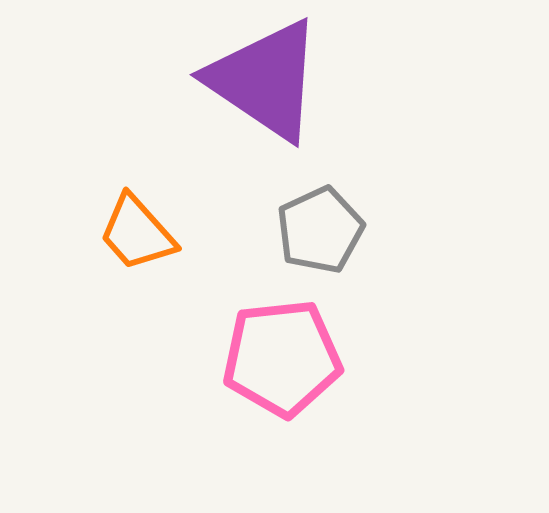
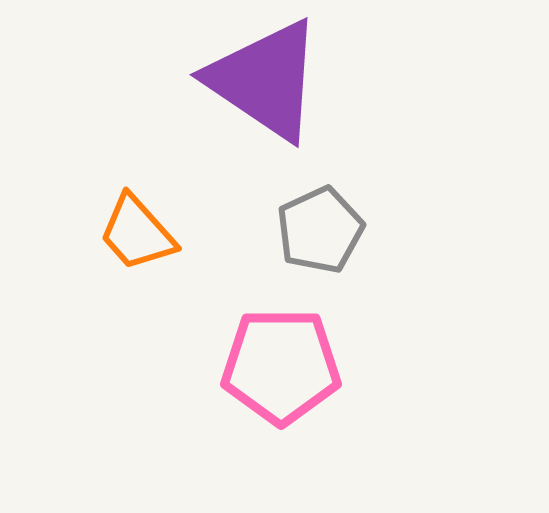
pink pentagon: moved 1 px left, 8 px down; rotated 6 degrees clockwise
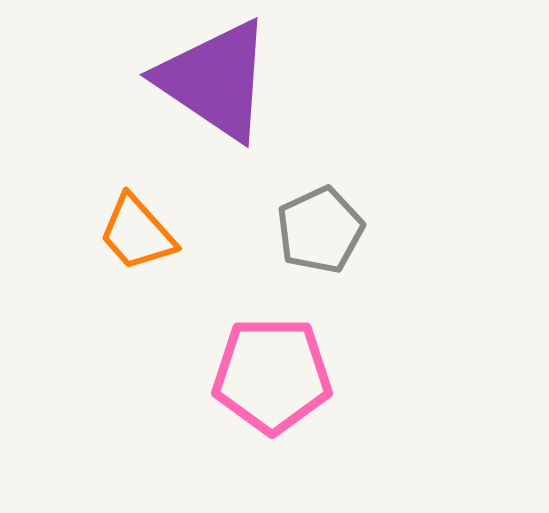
purple triangle: moved 50 px left
pink pentagon: moved 9 px left, 9 px down
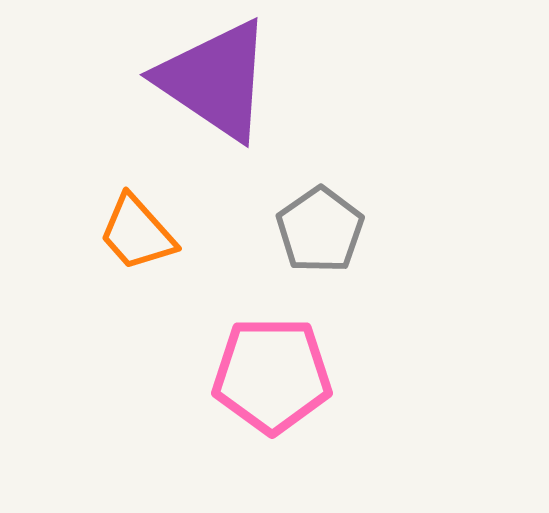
gray pentagon: rotated 10 degrees counterclockwise
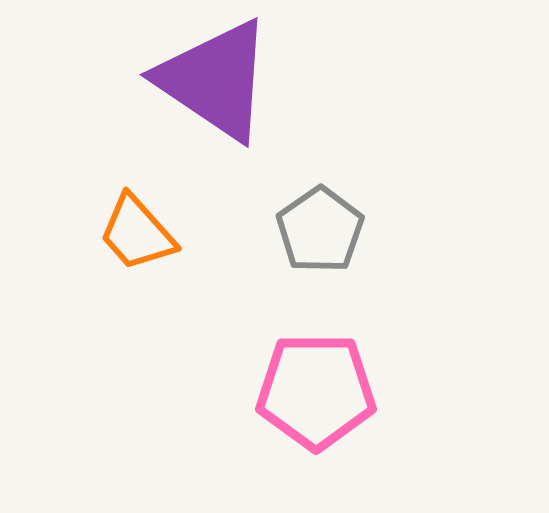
pink pentagon: moved 44 px right, 16 px down
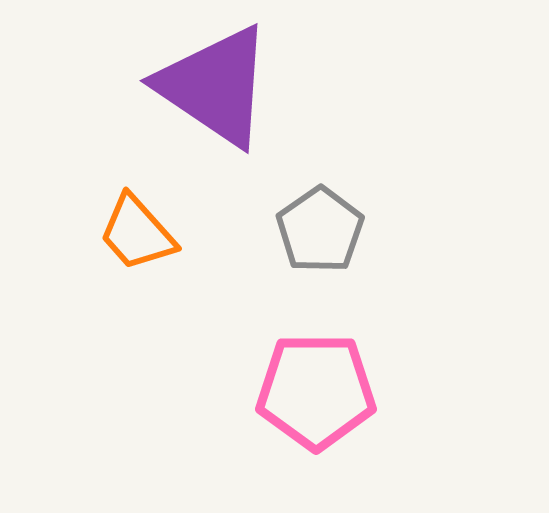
purple triangle: moved 6 px down
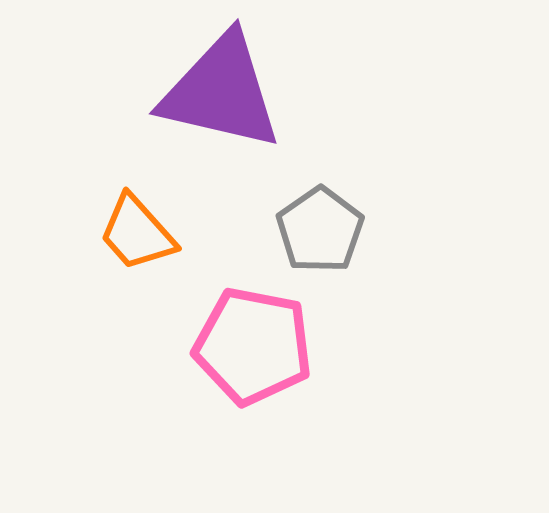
purple triangle: moved 6 px right, 6 px down; rotated 21 degrees counterclockwise
pink pentagon: moved 63 px left, 45 px up; rotated 11 degrees clockwise
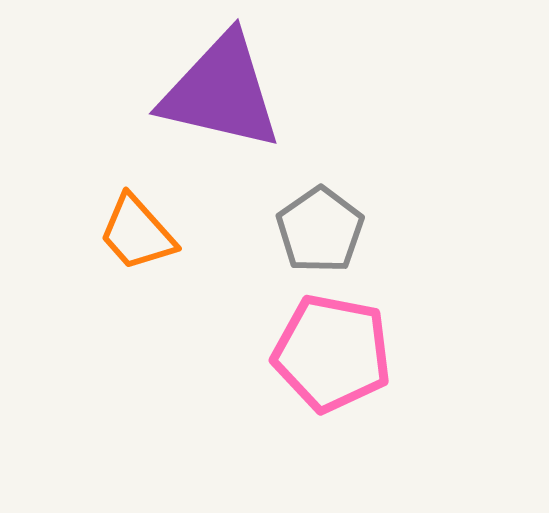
pink pentagon: moved 79 px right, 7 px down
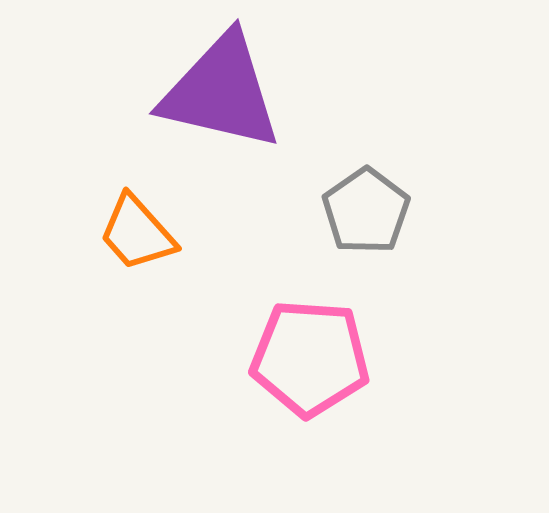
gray pentagon: moved 46 px right, 19 px up
pink pentagon: moved 22 px left, 5 px down; rotated 7 degrees counterclockwise
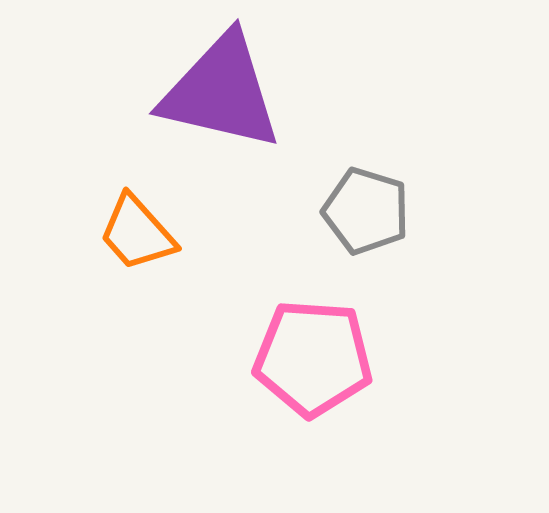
gray pentagon: rotated 20 degrees counterclockwise
pink pentagon: moved 3 px right
